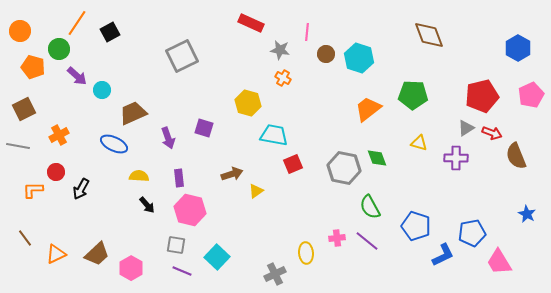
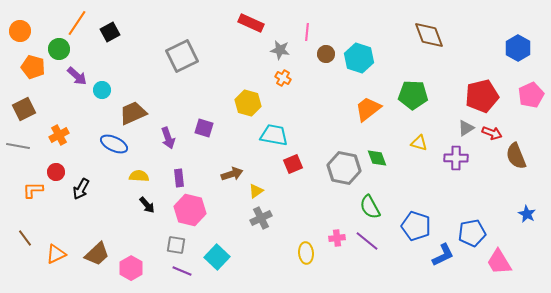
gray cross at (275, 274): moved 14 px left, 56 px up
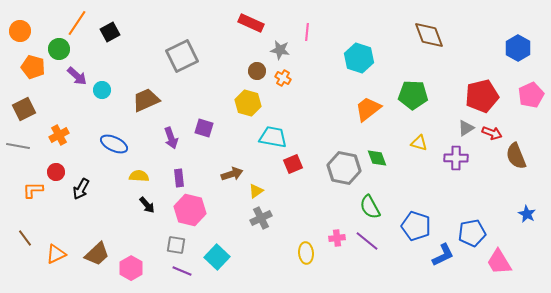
brown circle at (326, 54): moved 69 px left, 17 px down
brown trapezoid at (133, 113): moved 13 px right, 13 px up
cyan trapezoid at (274, 135): moved 1 px left, 2 px down
purple arrow at (168, 138): moved 3 px right
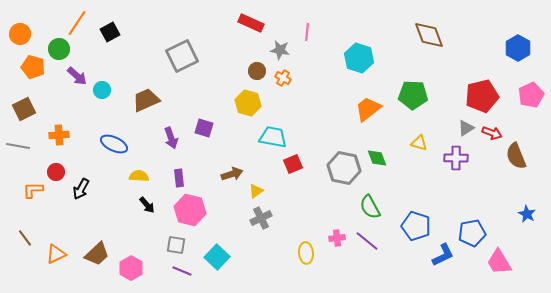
orange circle at (20, 31): moved 3 px down
orange cross at (59, 135): rotated 24 degrees clockwise
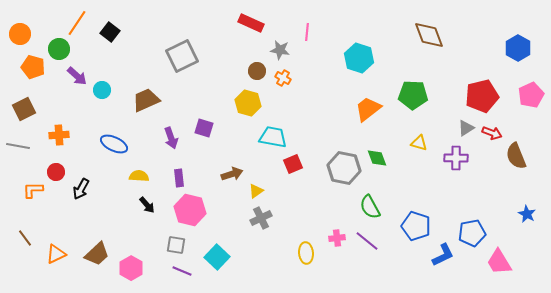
black square at (110, 32): rotated 24 degrees counterclockwise
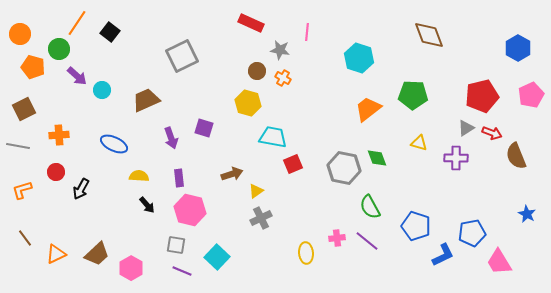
orange L-shape at (33, 190): moved 11 px left; rotated 15 degrees counterclockwise
